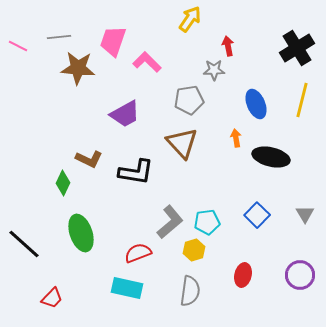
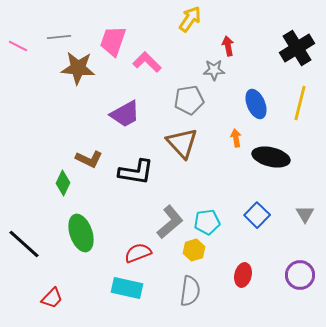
yellow line: moved 2 px left, 3 px down
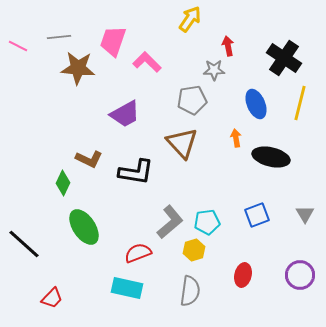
black cross: moved 13 px left, 10 px down; rotated 24 degrees counterclockwise
gray pentagon: moved 3 px right
blue square: rotated 25 degrees clockwise
green ellipse: moved 3 px right, 6 px up; rotated 15 degrees counterclockwise
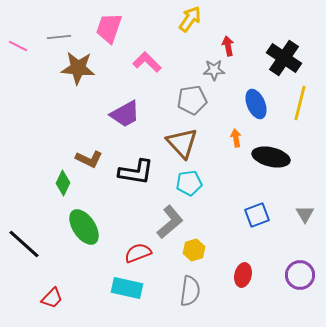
pink trapezoid: moved 4 px left, 13 px up
cyan pentagon: moved 18 px left, 39 px up
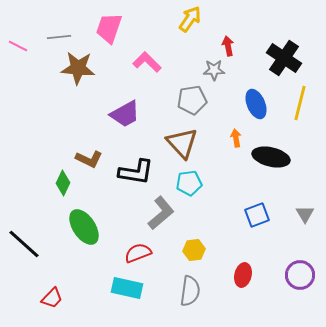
gray L-shape: moved 9 px left, 9 px up
yellow hexagon: rotated 10 degrees clockwise
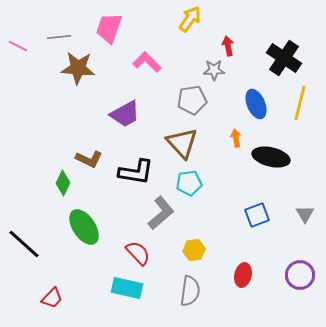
red semicircle: rotated 68 degrees clockwise
